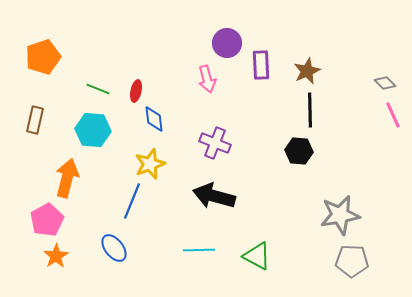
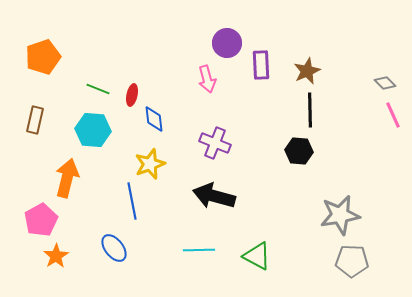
red ellipse: moved 4 px left, 4 px down
blue line: rotated 33 degrees counterclockwise
pink pentagon: moved 6 px left
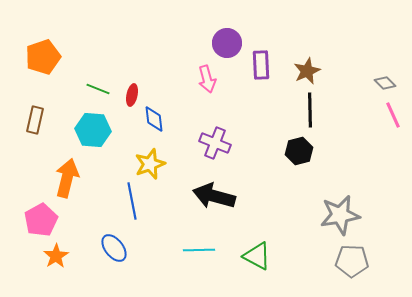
black hexagon: rotated 20 degrees counterclockwise
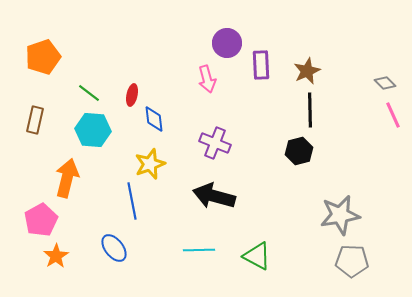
green line: moved 9 px left, 4 px down; rotated 15 degrees clockwise
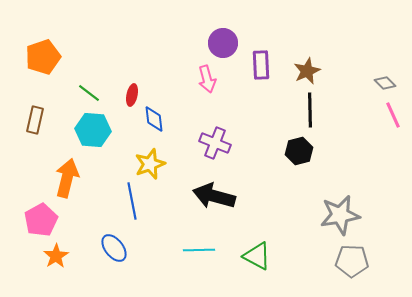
purple circle: moved 4 px left
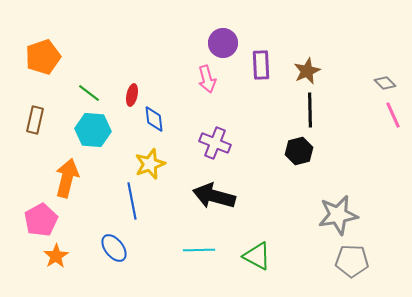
gray star: moved 2 px left
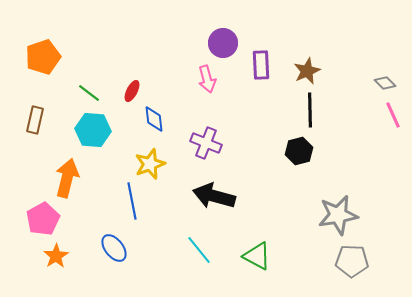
red ellipse: moved 4 px up; rotated 15 degrees clockwise
purple cross: moved 9 px left
pink pentagon: moved 2 px right, 1 px up
cyan line: rotated 52 degrees clockwise
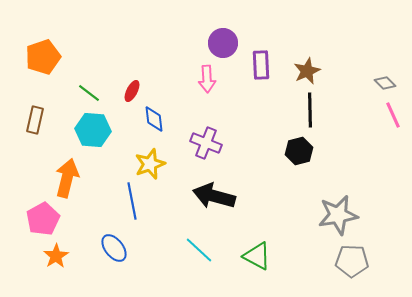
pink arrow: rotated 12 degrees clockwise
cyan line: rotated 8 degrees counterclockwise
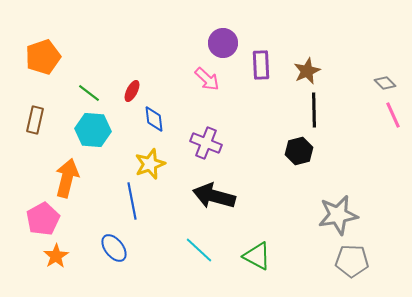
pink arrow: rotated 44 degrees counterclockwise
black line: moved 4 px right
